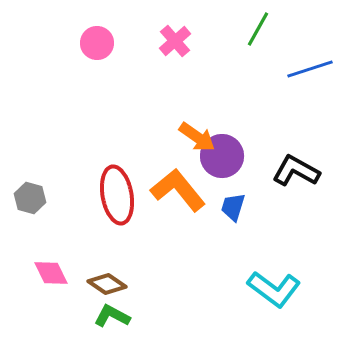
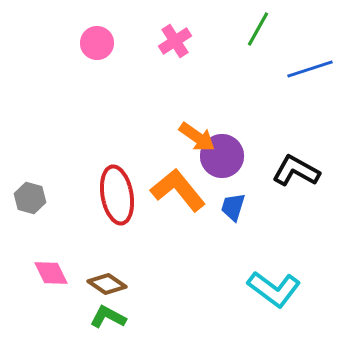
pink cross: rotated 8 degrees clockwise
green L-shape: moved 4 px left, 1 px down
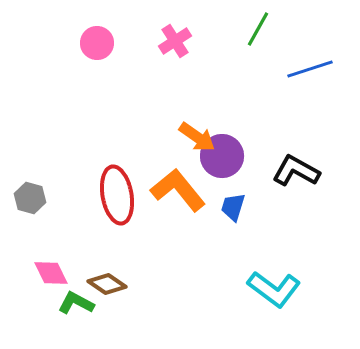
green L-shape: moved 32 px left, 14 px up
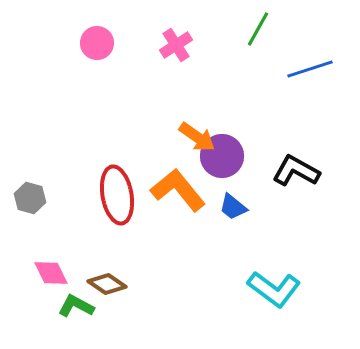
pink cross: moved 1 px right, 4 px down
blue trapezoid: rotated 68 degrees counterclockwise
green L-shape: moved 3 px down
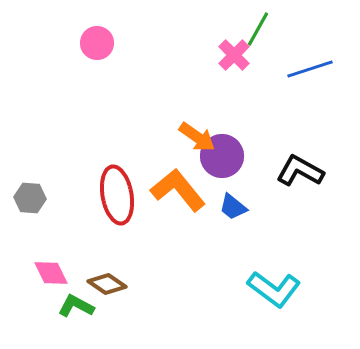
pink cross: moved 58 px right, 10 px down; rotated 12 degrees counterclockwise
black L-shape: moved 4 px right
gray hexagon: rotated 12 degrees counterclockwise
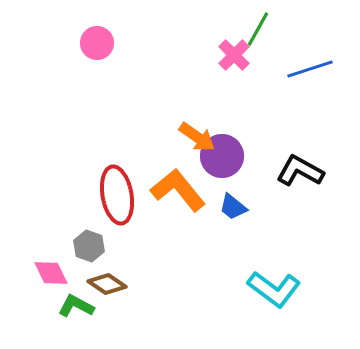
gray hexagon: moved 59 px right, 48 px down; rotated 16 degrees clockwise
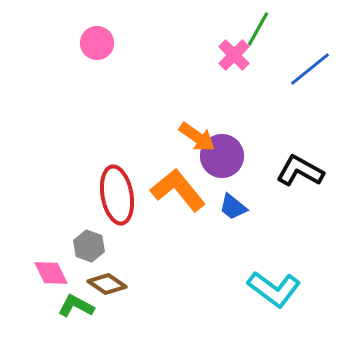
blue line: rotated 21 degrees counterclockwise
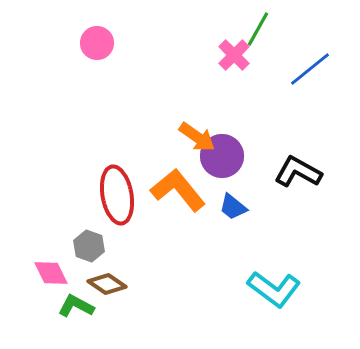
black L-shape: moved 2 px left, 1 px down
